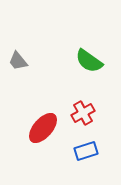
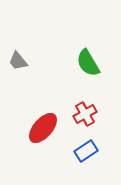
green semicircle: moved 1 px left, 2 px down; rotated 24 degrees clockwise
red cross: moved 2 px right, 1 px down
blue rectangle: rotated 15 degrees counterclockwise
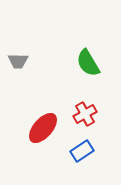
gray trapezoid: rotated 50 degrees counterclockwise
blue rectangle: moved 4 px left
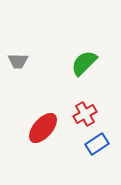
green semicircle: moved 4 px left; rotated 76 degrees clockwise
blue rectangle: moved 15 px right, 7 px up
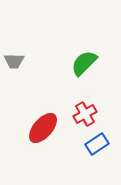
gray trapezoid: moved 4 px left
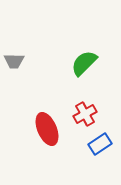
red ellipse: moved 4 px right, 1 px down; rotated 64 degrees counterclockwise
blue rectangle: moved 3 px right
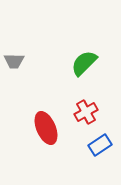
red cross: moved 1 px right, 2 px up
red ellipse: moved 1 px left, 1 px up
blue rectangle: moved 1 px down
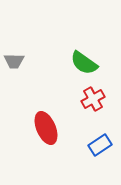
green semicircle: rotated 100 degrees counterclockwise
red cross: moved 7 px right, 13 px up
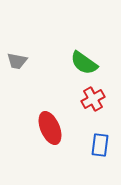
gray trapezoid: moved 3 px right; rotated 10 degrees clockwise
red ellipse: moved 4 px right
blue rectangle: rotated 50 degrees counterclockwise
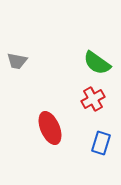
green semicircle: moved 13 px right
blue rectangle: moved 1 px right, 2 px up; rotated 10 degrees clockwise
